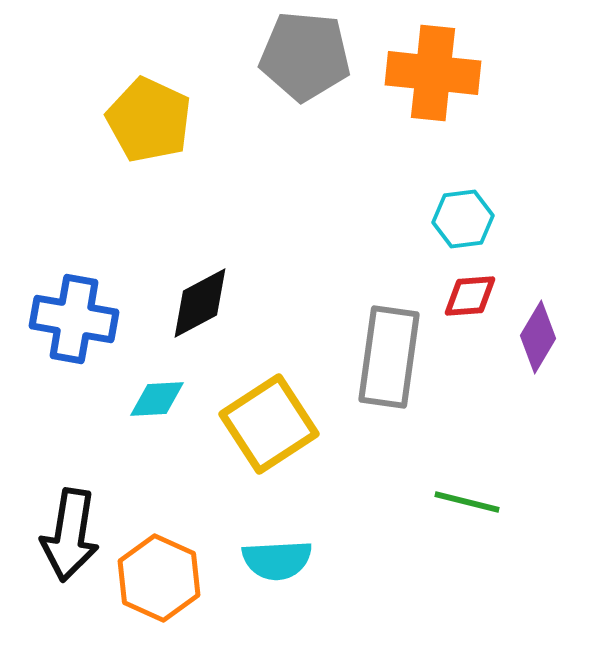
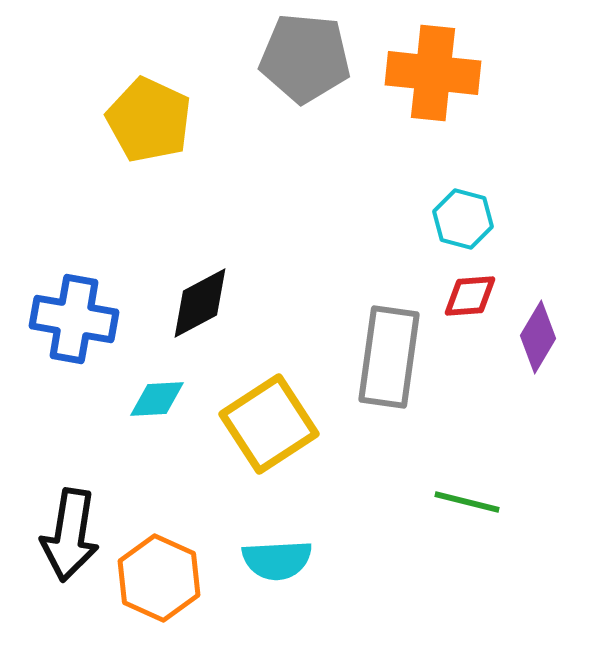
gray pentagon: moved 2 px down
cyan hexagon: rotated 22 degrees clockwise
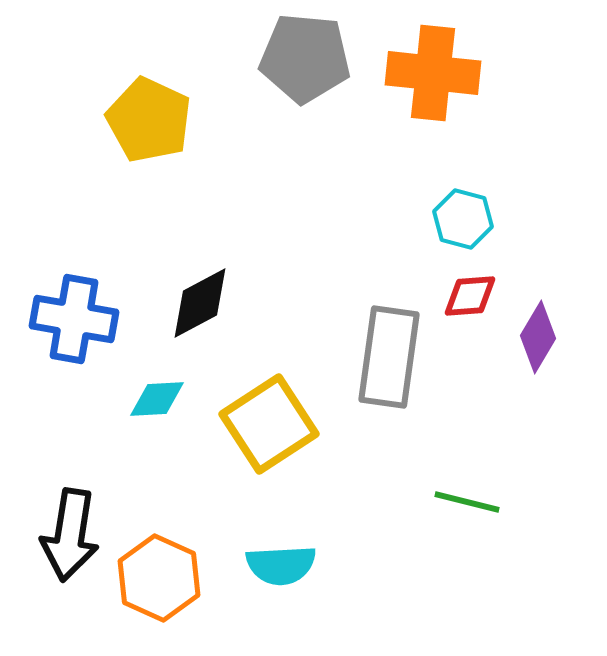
cyan semicircle: moved 4 px right, 5 px down
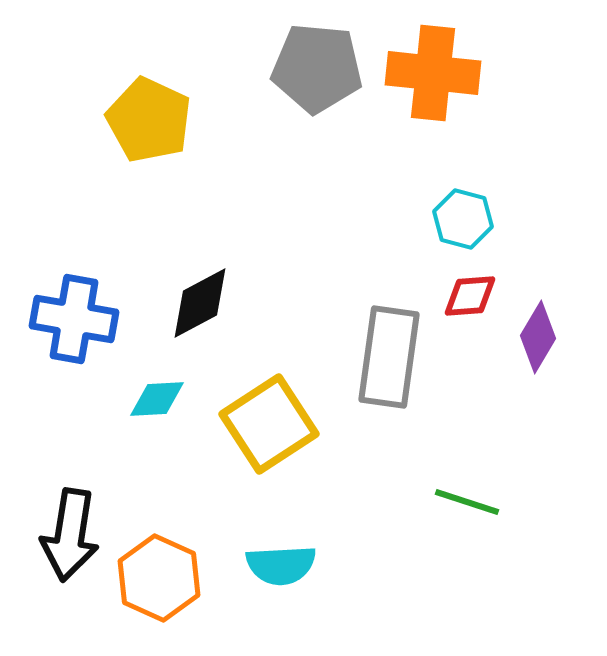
gray pentagon: moved 12 px right, 10 px down
green line: rotated 4 degrees clockwise
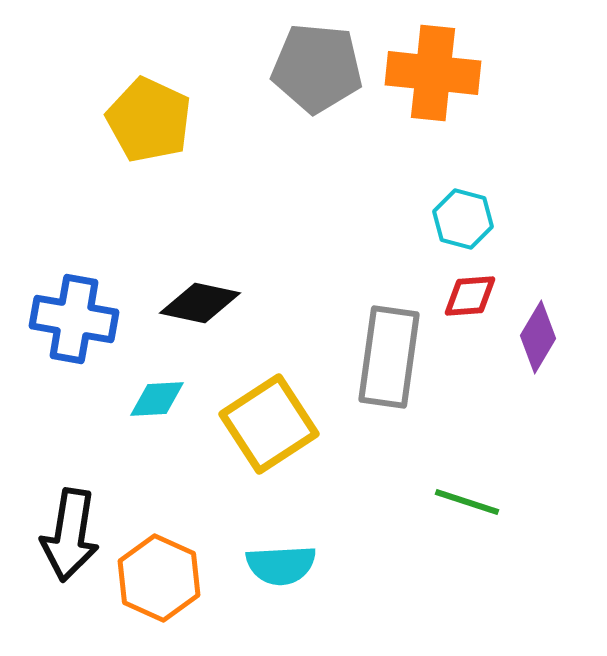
black diamond: rotated 40 degrees clockwise
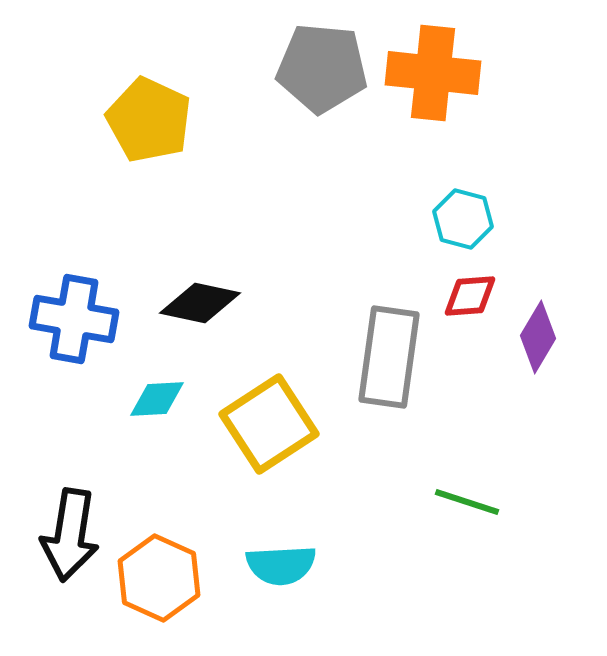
gray pentagon: moved 5 px right
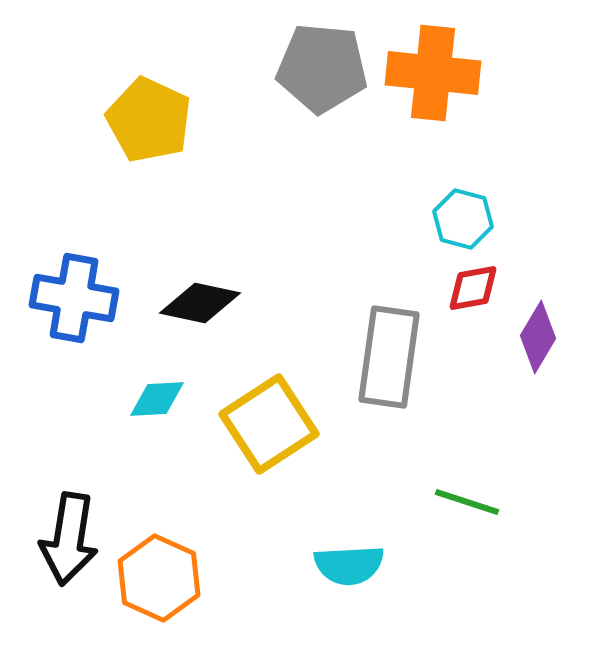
red diamond: moved 3 px right, 8 px up; rotated 6 degrees counterclockwise
blue cross: moved 21 px up
black arrow: moved 1 px left, 4 px down
cyan semicircle: moved 68 px right
